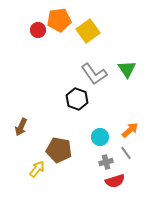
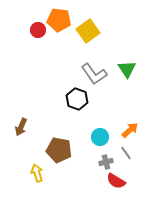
orange pentagon: rotated 15 degrees clockwise
yellow arrow: moved 4 px down; rotated 54 degrees counterclockwise
red semicircle: moved 1 px right; rotated 48 degrees clockwise
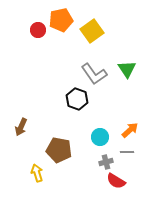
orange pentagon: moved 2 px right; rotated 20 degrees counterclockwise
yellow square: moved 4 px right
gray line: moved 1 px right, 1 px up; rotated 56 degrees counterclockwise
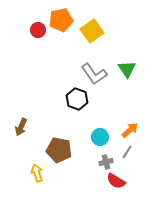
gray line: rotated 56 degrees counterclockwise
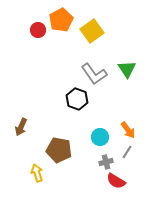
orange pentagon: rotated 15 degrees counterclockwise
orange arrow: moved 2 px left; rotated 96 degrees clockwise
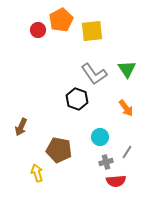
yellow square: rotated 30 degrees clockwise
orange arrow: moved 2 px left, 22 px up
red semicircle: rotated 36 degrees counterclockwise
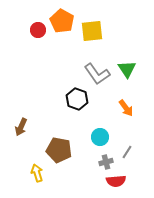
orange pentagon: moved 1 px right, 1 px down; rotated 15 degrees counterclockwise
gray L-shape: moved 3 px right
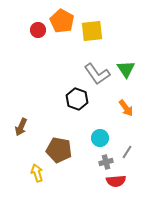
green triangle: moved 1 px left
cyan circle: moved 1 px down
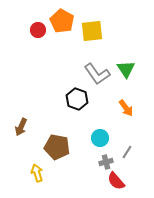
brown pentagon: moved 2 px left, 3 px up
red semicircle: rotated 54 degrees clockwise
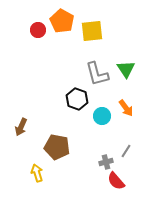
gray L-shape: rotated 20 degrees clockwise
cyan circle: moved 2 px right, 22 px up
gray line: moved 1 px left, 1 px up
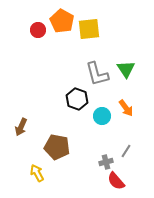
yellow square: moved 3 px left, 2 px up
yellow arrow: rotated 12 degrees counterclockwise
